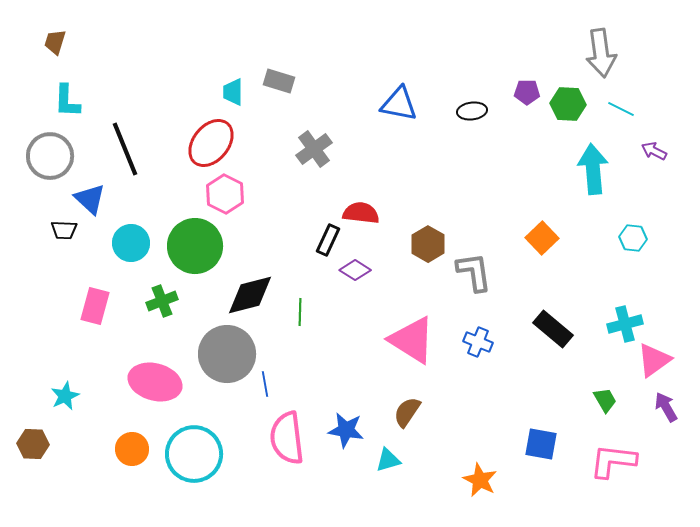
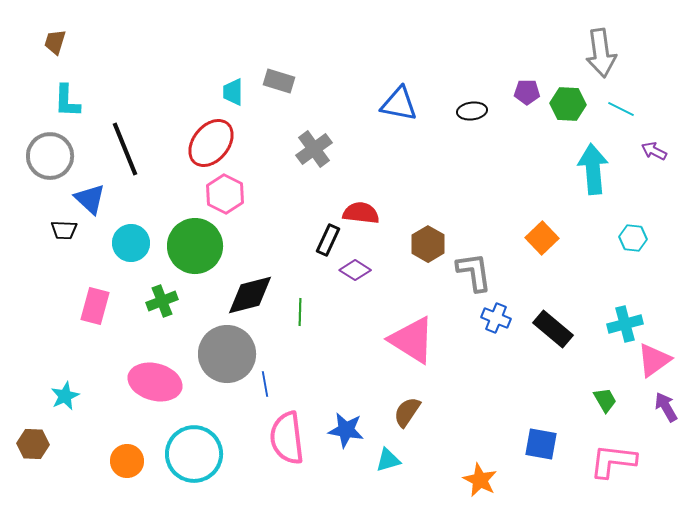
blue cross at (478, 342): moved 18 px right, 24 px up
orange circle at (132, 449): moved 5 px left, 12 px down
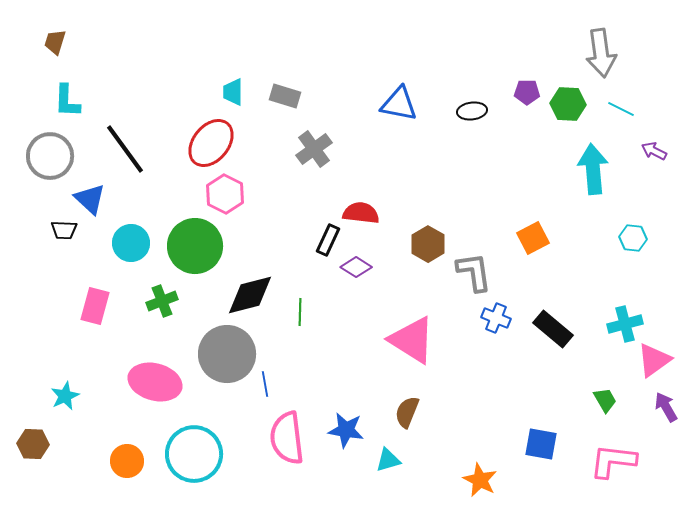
gray rectangle at (279, 81): moved 6 px right, 15 px down
black line at (125, 149): rotated 14 degrees counterclockwise
orange square at (542, 238): moved 9 px left; rotated 16 degrees clockwise
purple diamond at (355, 270): moved 1 px right, 3 px up
brown semicircle at (407, 412): rotated 12 degrees counterclockwise
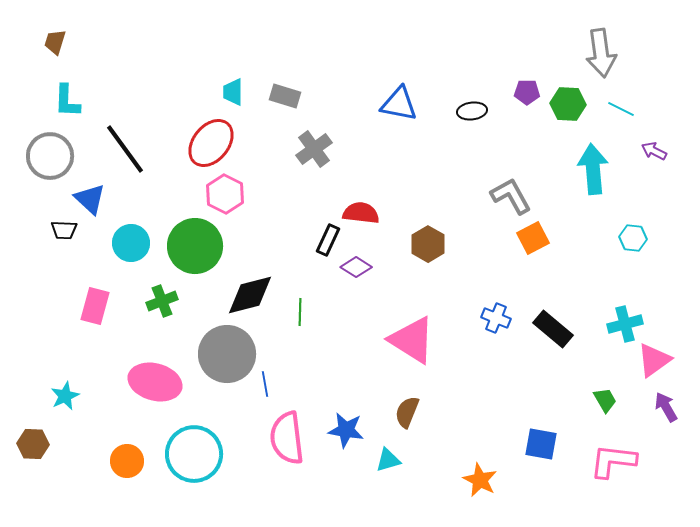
gray L-shape at (474, 272): moved 37 px right, 76 px up; rotated 21 degrees counterclockwise
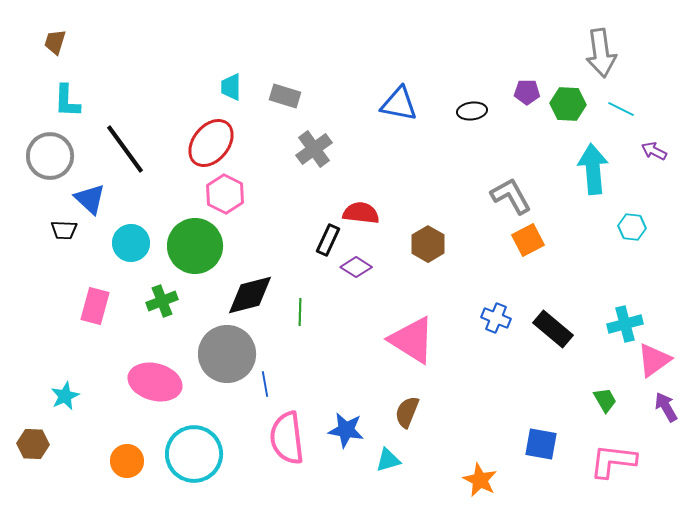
cyan trapezoid at (233, 92): moved 2 px left, 5 px up
orange square at (533, 238): moved 5 px left, 2 px down
cyan hexagon at (633, 238): moved 1 px left, 11 px up
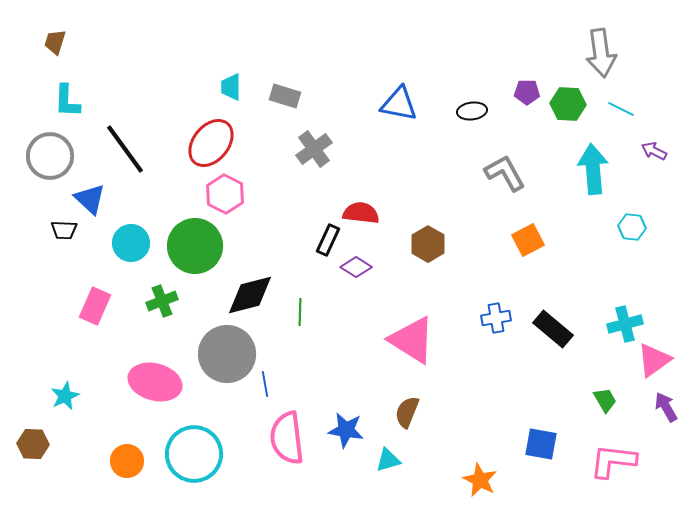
gray L-shape at (511, 196): moved 6 px left, 23 px up
pink rectangle at (95, 306): rotated 9 degrees clockwise
blue cross at (496, 318): rotated 32 degrees counterclockwise
